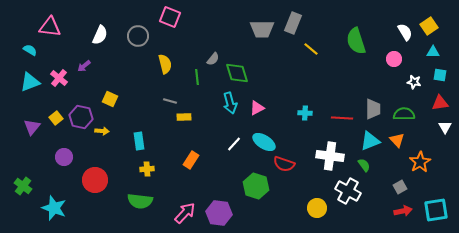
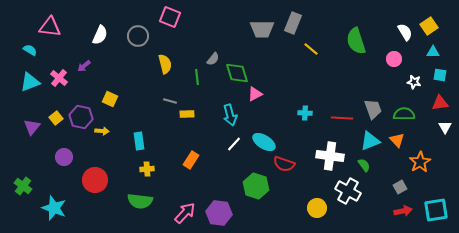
cyan arrow at (230, 103): moved 12 px down
pink triangle at (257, 108): moved 2 px left, 14 px up
gray trapezoid at (373, 109): rotated 20 degrees counterclockwise
yellow rectangle at (184, 117): moved 3 px right, 3 px up
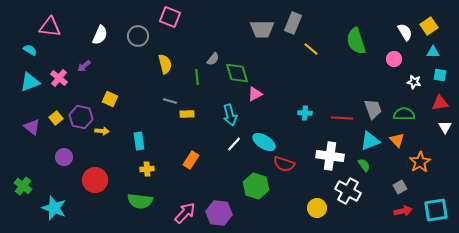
purple triangle at (32, 127): rotated 30 degrees counterclockwise
